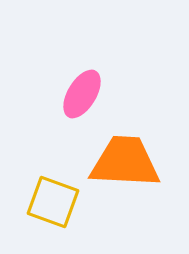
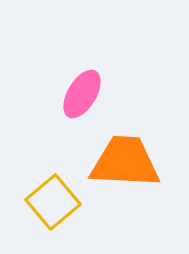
yellow square: rotated 30 degrees clockwise
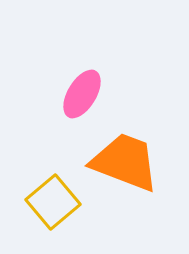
orange trapezoid: rotated 18 degrees clockwise
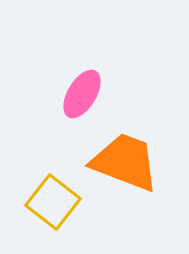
yellow square: rotated 12 degrees counterclockwise
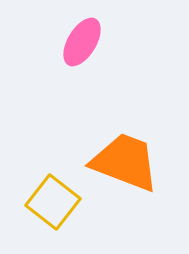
pink ellipse: moved 52 px up
